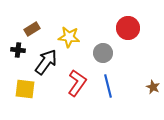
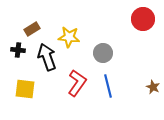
red circle: moved 15 px right, 9 px up
black arrow: moved 1 px right, 5 px up; rotated 56 degrees counterclockwise
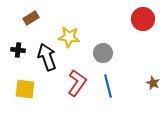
brown rectangle: moved 1 px left, 11 px up
brown star: moved 4 px up
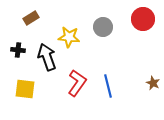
gray circle: moved 26 px up
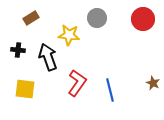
gray circle: moved 6 px left, 9 px up
yellow star: moved 2 px up
black arrow: moved 1 px right
blue line: moved 2 px right, 4 px down
